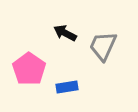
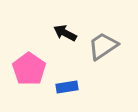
gray trapezoid: rotated 32 degrees clockwise
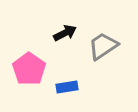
black arrow: rotated 125 degrees clockwise
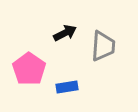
gray trapezoid: rotated 128 degrees clockwise
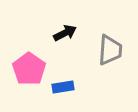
gray trapezoid: moved 7 px right, 4 px down
blue rectangle: moved 4 px left
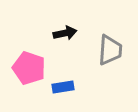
black arrow: rotated 15 degrees clockwise
pink pentagon: moved 1 px up; rotated 16 degrees counterclockwise
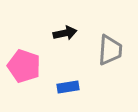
pink pentagon: moved 5 px left, 2 px up
blue rectangle: moved 5 px right
